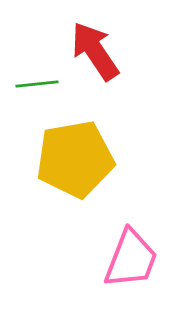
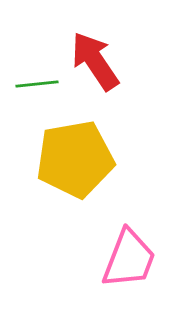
red arrow: moved 10 px down
pink trapezoid: moved 2 px left
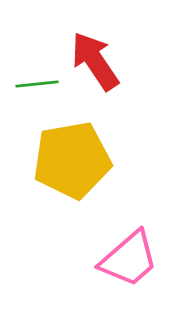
yellow pentagon: moved 3 px left, 1 px down
pink trapezoid: rotated 28 degrees clockwise
